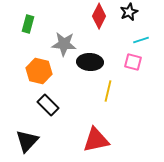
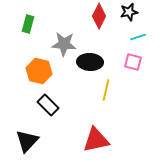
black star: rotated 12 degrees clockwise
cyan line: moved 3 px left, 3 px up
yellow line: moved 2 px left, 1 px up
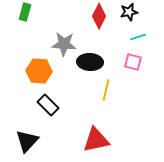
green rectangle: moved 3 px left, 12 px up
orange hexagon: rotated 10 degrees counterclockwise
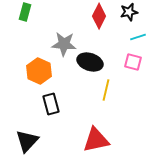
black ellipse: rotated 15 degrees clockwise
orange hexagon: rotated 20 degrees clockwise
black rectangle: moved 3 px right, 1 px up; rotated 30 degrees clockwise
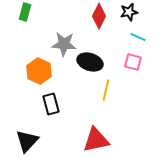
cyan line: rotated 42 degrees clockwise
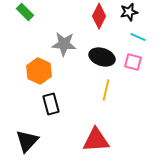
green rectangle: rotated 60 degrees counterclockwise
black ellipse: moved 12 px right, 5 px up
red triangle: rotated 8 degrees clockwise
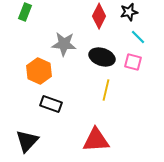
green rectangle: rotated 66 degrees clockwise
cyan line: rotated 21 degrees clockwise
black rectangle: rotated 55 degrees counterclockwise
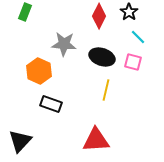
black star: rotated 24 degrees counterclockwise
black triangle: moved 7 px left
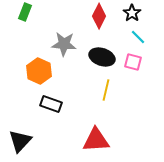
black star: moved 3 px right, 1 px down
